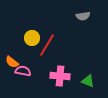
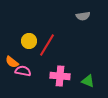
yellow circle: moved 3 px left, 3 px down
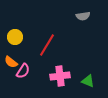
yellow circle: moved 14 px left, 4 px up
orange semicircle: moved 1 px left
pink semicircle: rotated 112 degrees clockwise
pink cross: rotated 12 degrees counterclockwise
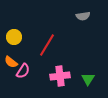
yellow circle: moved 1 px left
green triangle: moved 2 px up; rotated 40 degrees clockwise
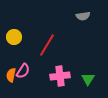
orange semicircle: moved 13 px down; rotated 64 degrees clockwise
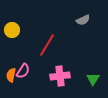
gray semicircle: moved 4 px down; rotated 16 degrees counterclockwise
yellow circle: moved 2 px left, 7 px up
green triangle: moved 5 px right
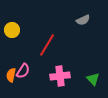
green triangle: rotated 16 degrees counterclockwise
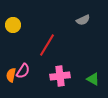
yellow circle: moved 1 px right, 5 px up
green triangle: rotated 16 degrees counterclockwise
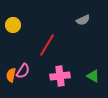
green triangle: moved 3 px up
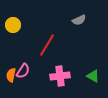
gray semicircle: moved 4 px left
